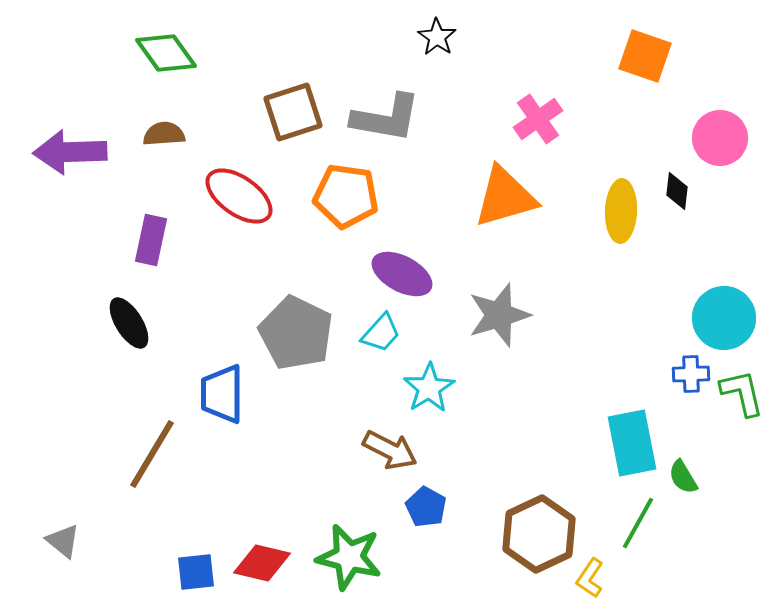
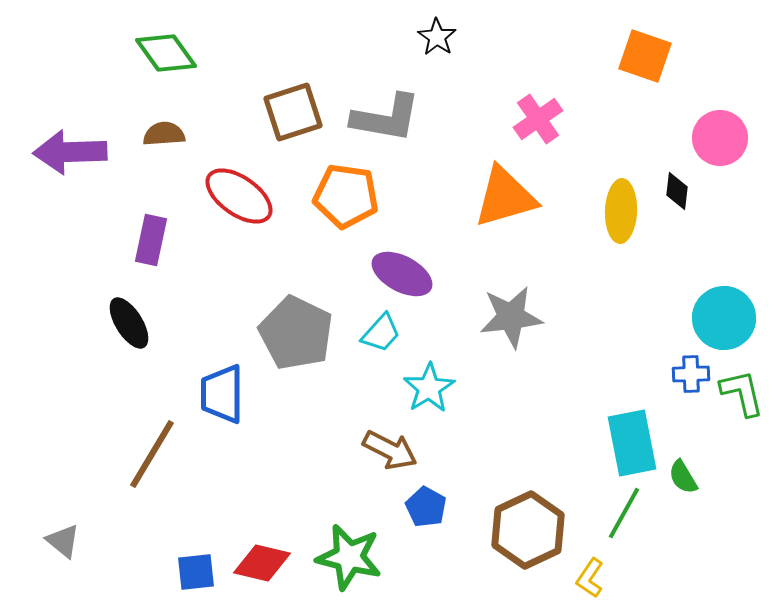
gray star: moved 12 px right, 2 px down; rotated 10 degrees clockwise
green line: moved 14 px left, 10 px up
brown hexagon: moved 11 px left, 4 px up
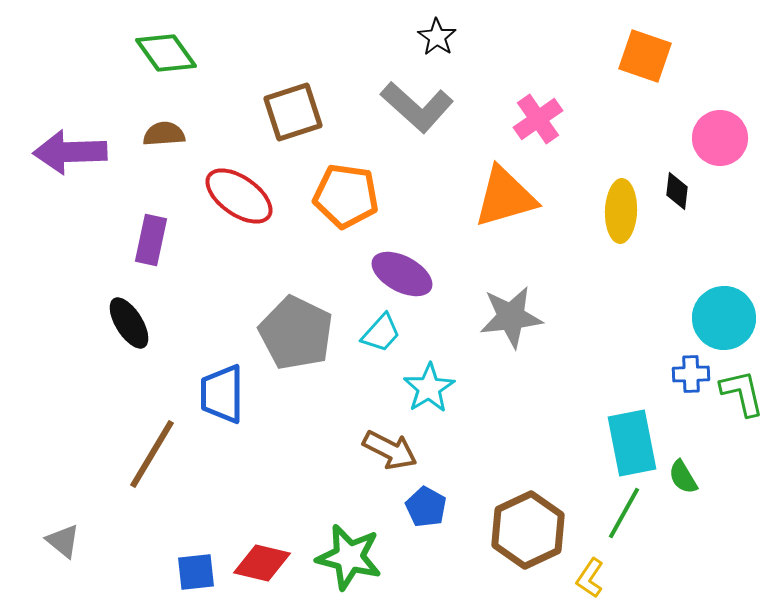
gray L-shape: moved 31 px right, 11 px up; rotated 32 degrees clockwise
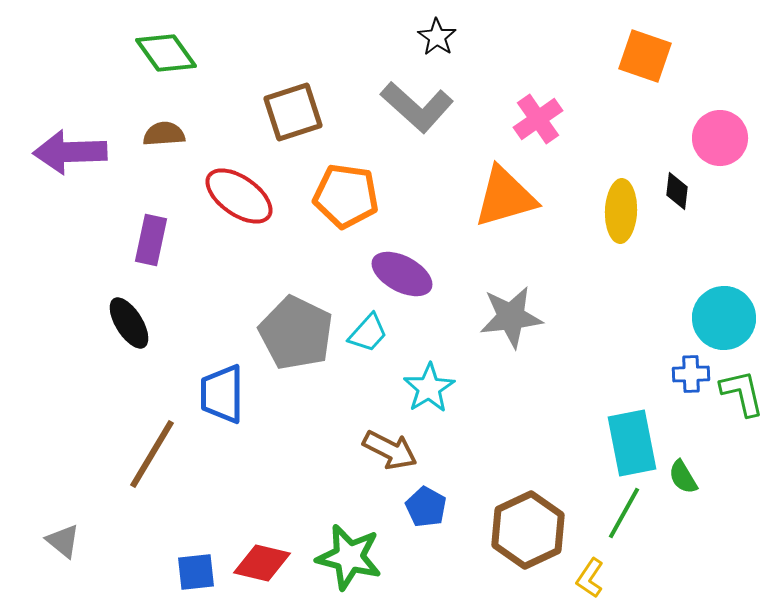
cyan trapezoid: moved 13 px left
